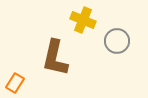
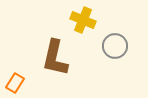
gray circle: moved 2 px left, 5 px down
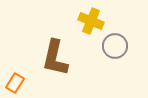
yellow cross: moved 8 px right, 1 px down
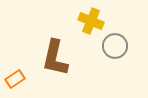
orange rectangle: moved 4 px up; rotated 24 degrees clockwise
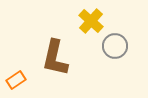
yellow cross: rotated 20 degrees clockwise
orange rectangle: moved 1 px right, 1 px down
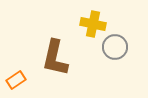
yellow cross: moved 2 px right, 3 px down; rotated 30 degrees counterclockwise
gray circle: moved 1 px down
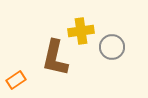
yellow cross: moved 12 px left, 7 px down; rotated 20 degrees counterclockwise
gray circle: moved 3 px left
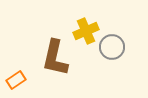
yellow cross: moved 5 px right; rotated 15 degrees counterclockwise
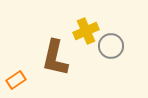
gray circle: moved 1 px left, 1 px up
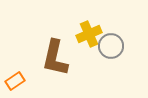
yellow cross: moved 3 px right, 3 px down
orange rectangle: moved 1 px left, 1 px down
